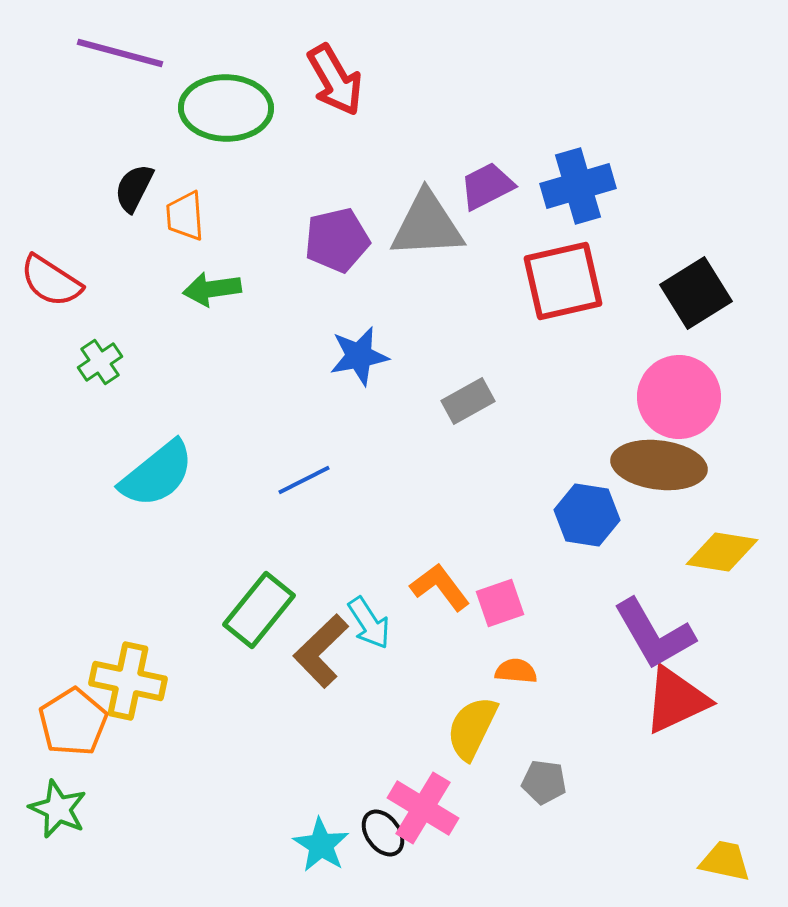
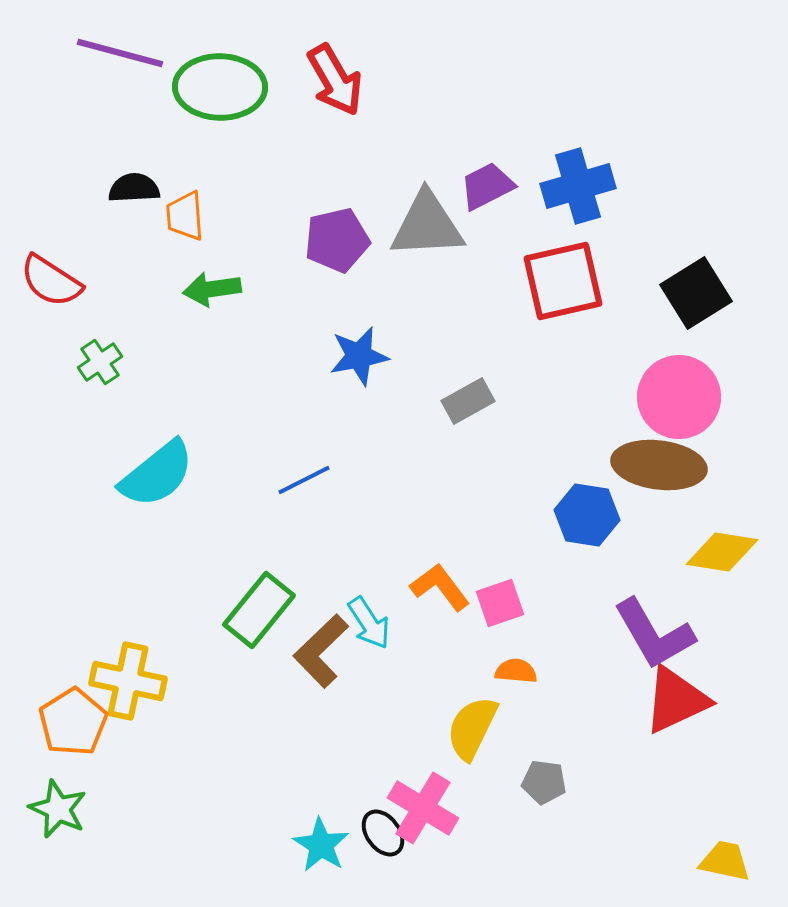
green ellipse: moved 6 px left, 21 px up
black semicircle: rotated 60 degrees clockwise
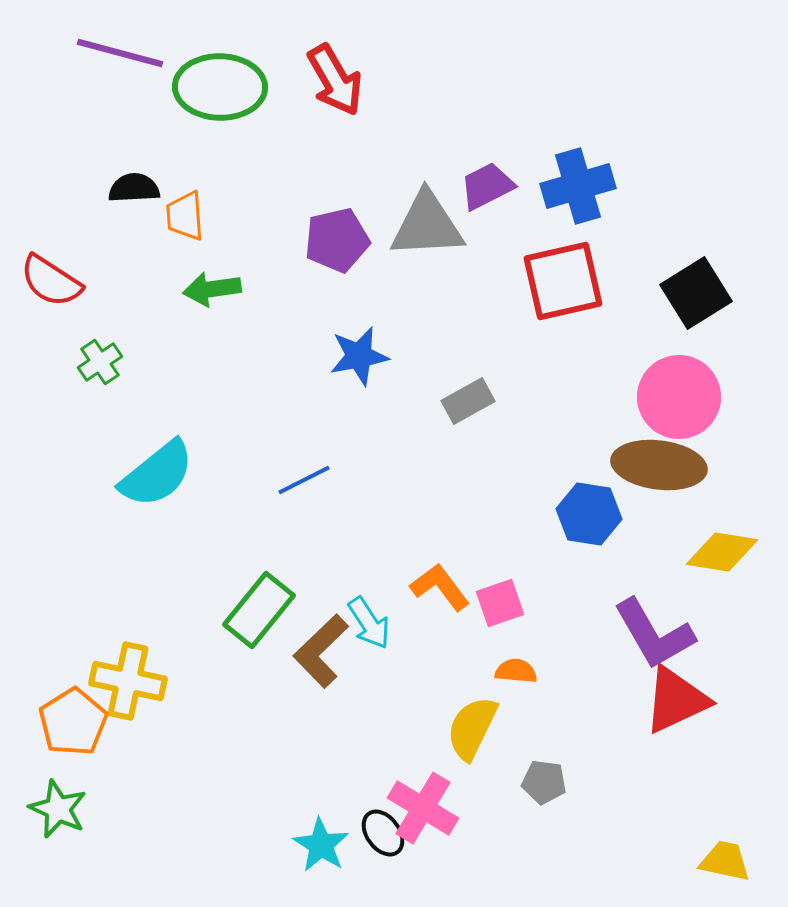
blue hexagon: moved 2 px right, 1 px up
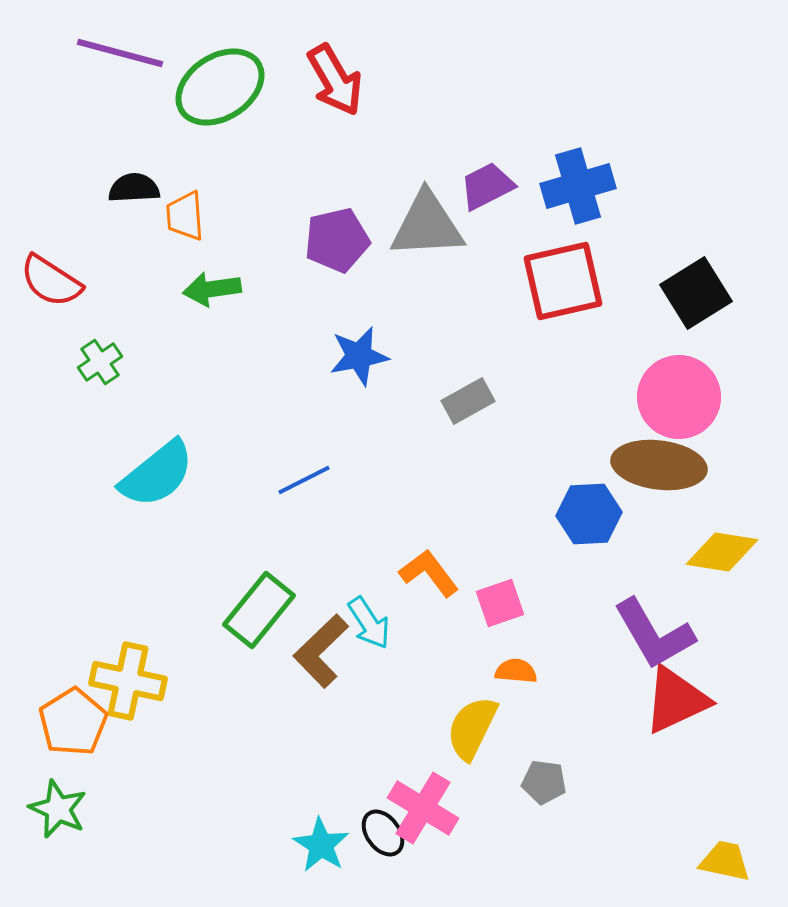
green ellipse: rotated 34 degrees counterclockwise
blue hexagon: rotated 12 degrees counterclockwise
orange L-shape: moved 11 px left, 14 px up
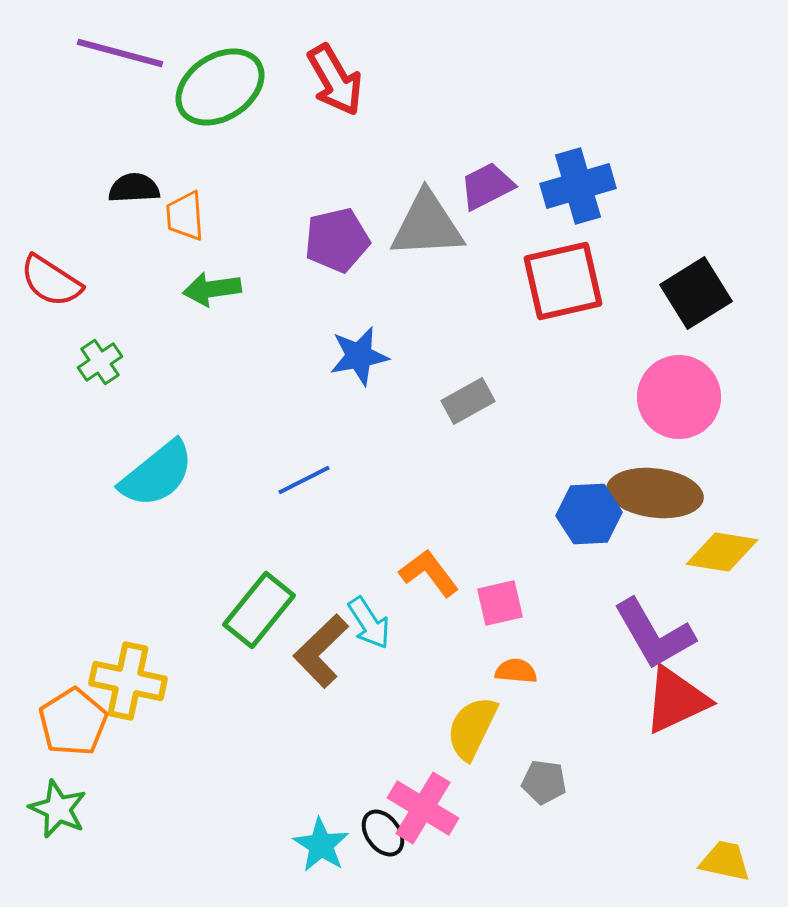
brown ellipse: moved 4 px left, 28 px down
pink square: rotated 6 degrees clockwise
